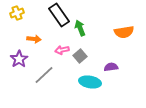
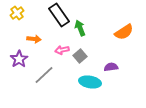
yellow cross: rotated 16 degrees counterclockwise
orange semicircle: rotated 24 degrees counterclockwise
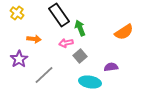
yellow cross: rotated 16 degrees counterclockwise
pink arrow: moved 4 px right, 7 px up
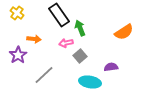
purple star: moved 1 px left, 4 px up
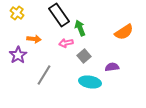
gray square: moved 4 px right
purple semicircle: moved 1 px right
gray line: rotated 15 degrees counterclockwise
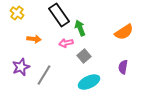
purple star: moved 3 px right, 12 px down; rotated 12 degrees clockwise
purple semicircle: moved 11 px right; rotated 72 degrees counterclockwise
cyan ellipse: moved 1 px left; rotated 35 degrees counterclockwise
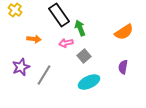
yellow cross: moved 2 px left, 3 px up
